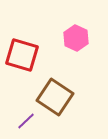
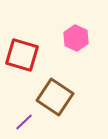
purple line: moved 2 px left, 1 px down
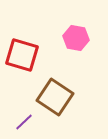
pink hexagon: rotated 15 degrees counterclockwise
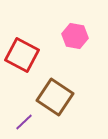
pink hexagon: moved 1 px left, 2 px up
red square: rotated 12 degrees clockwise
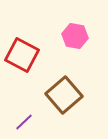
brown square: moved 9 px right, 2 px up; rotated 15 degrees clockwise
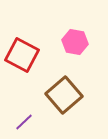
pink hexagon: moved 6 px down
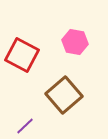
purple line: moved 1 px right, 4 px down
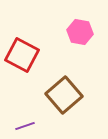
pink hexagon: moved 5 px right, 10 px up
purple line: rotated 24 degrees clockwise
